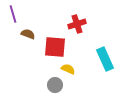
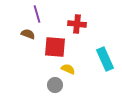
purple line: moved 24 px right
red cross: rotated 24 degrees clockwise
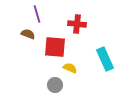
yellow semicircle: moved 2 px right, 1 px up
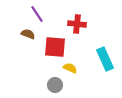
purple line: rotated 18 degrees counterclockwise
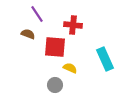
red cross: moved 4 px left, 1 px down
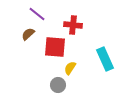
purple line: rotated 18 degrees counterclockwise
brown semicircle: rotated 64 degrees counterclockwise
yellow semicircle: rotated 80 degrees counterclockwise
gray circle: moved 3 px right
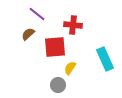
red square: rotated 10 degrees counterclockwise
